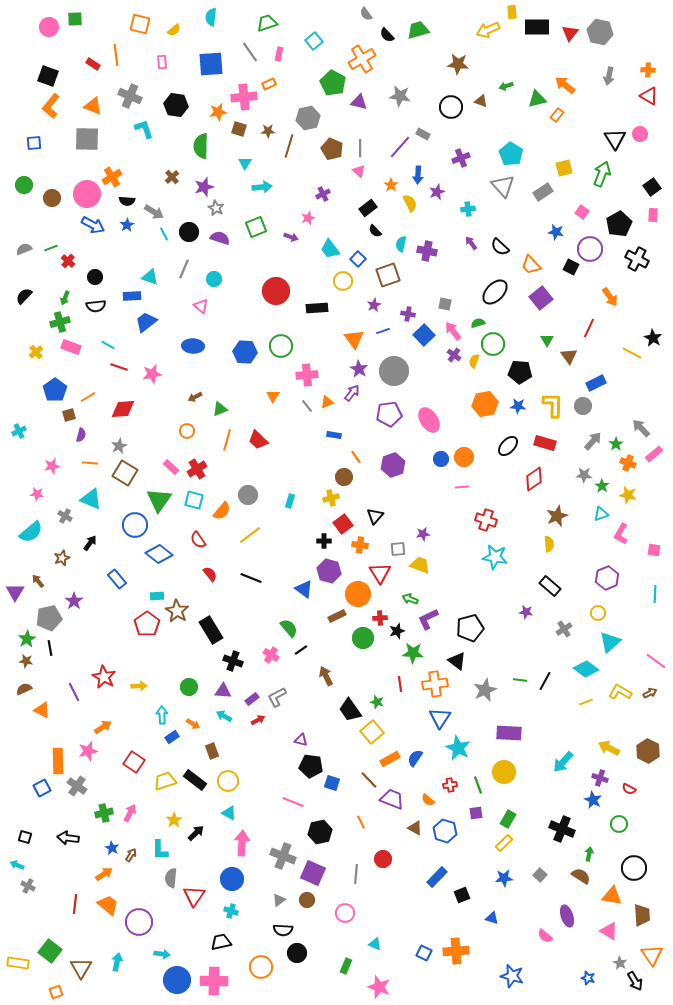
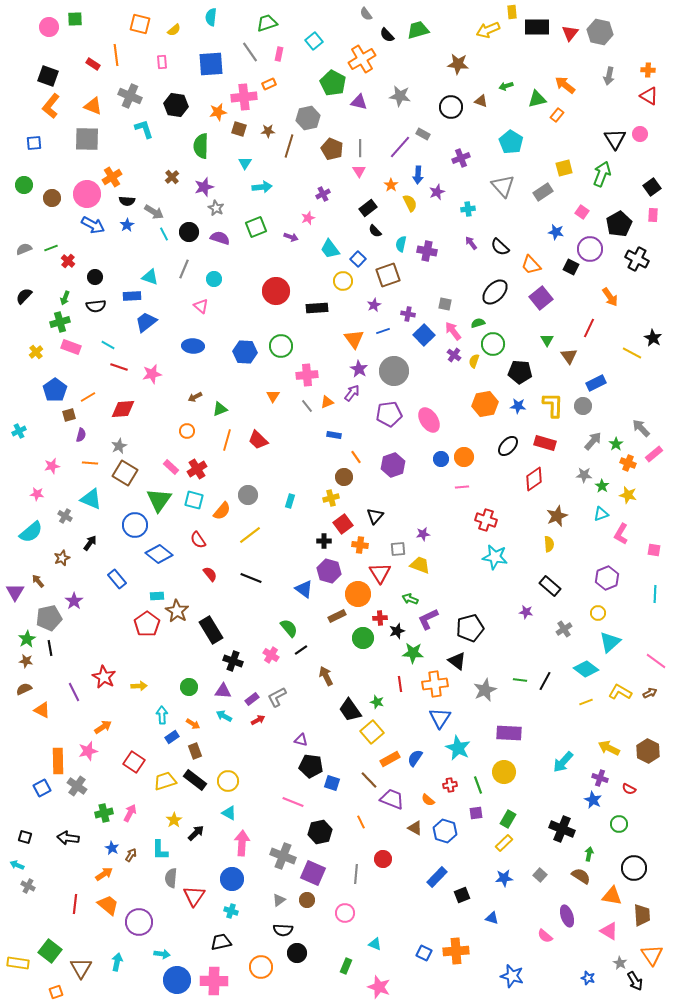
cyan pentagon at (511, 154): moved 12 px up
pink triangle at (359, 171): rotated 16 degrees clockwise
brown rectangle at (212, 751): moved 17 px left
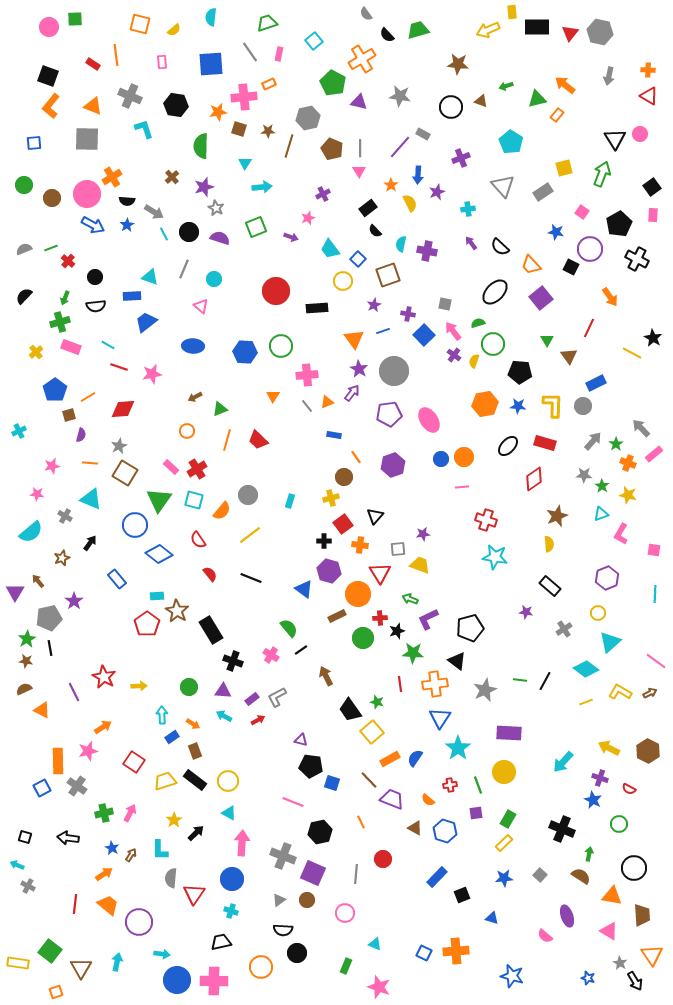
cyan star at (458, 748): rotated 10 degrees clockwise
red triangle at (194, 896): moved 2 px up
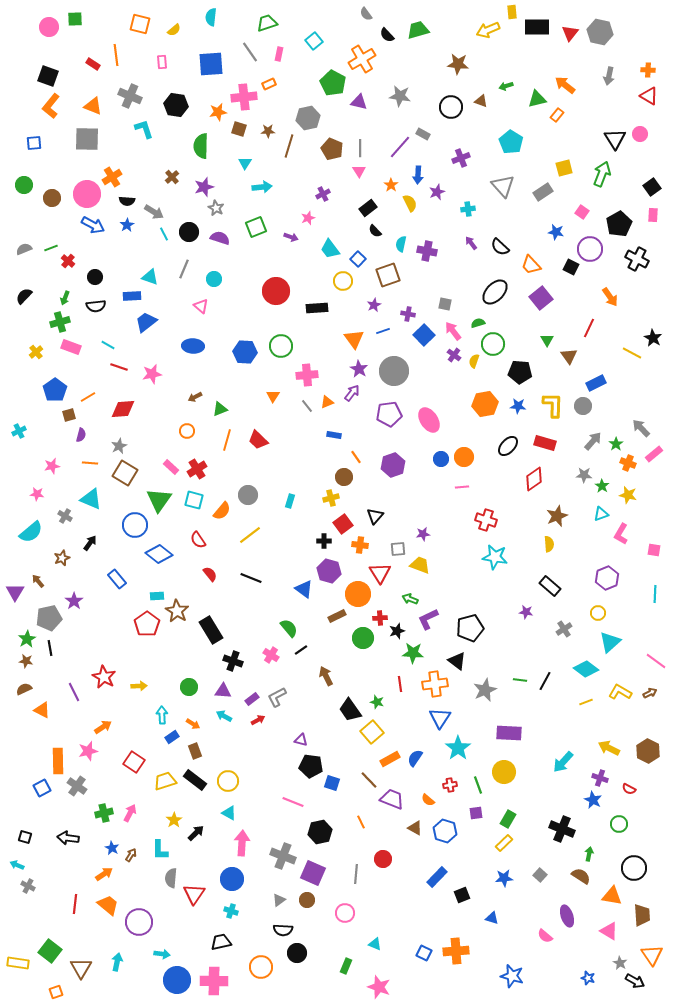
black arrow at (635, 981): rotated 30 degrees counterclockwise
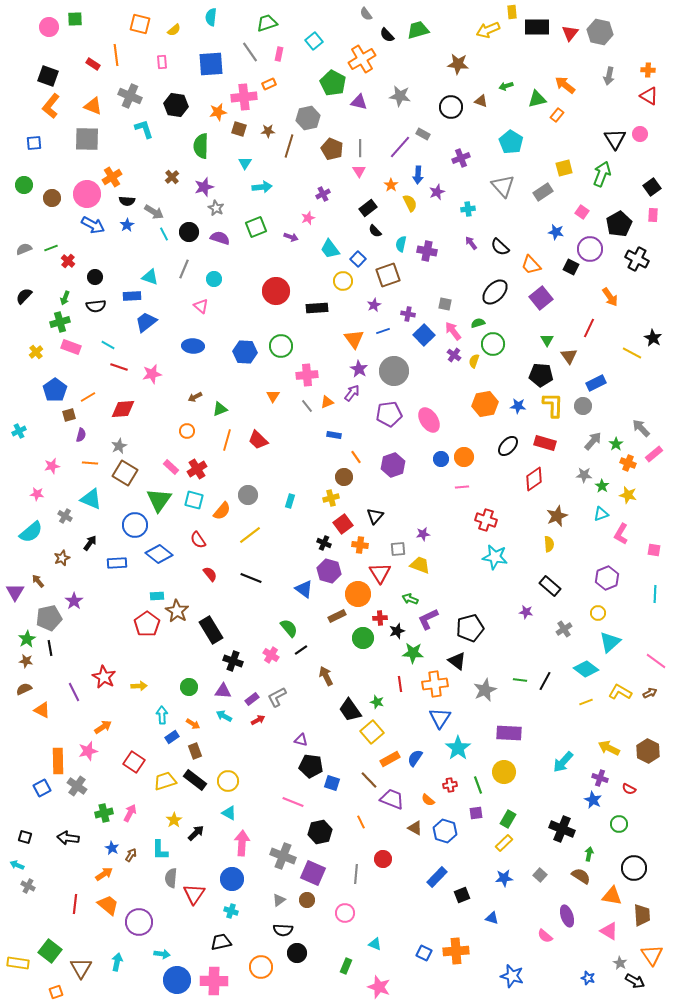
black pentagon at (520, 372): moved 21 px right, 3 px down
black cross at (324, 541): moved 2 px down; rotated 24 degrees clockwise
blue rectangle at (117, 579): moved 16 px up; rotated 54 degrees counterclockwise
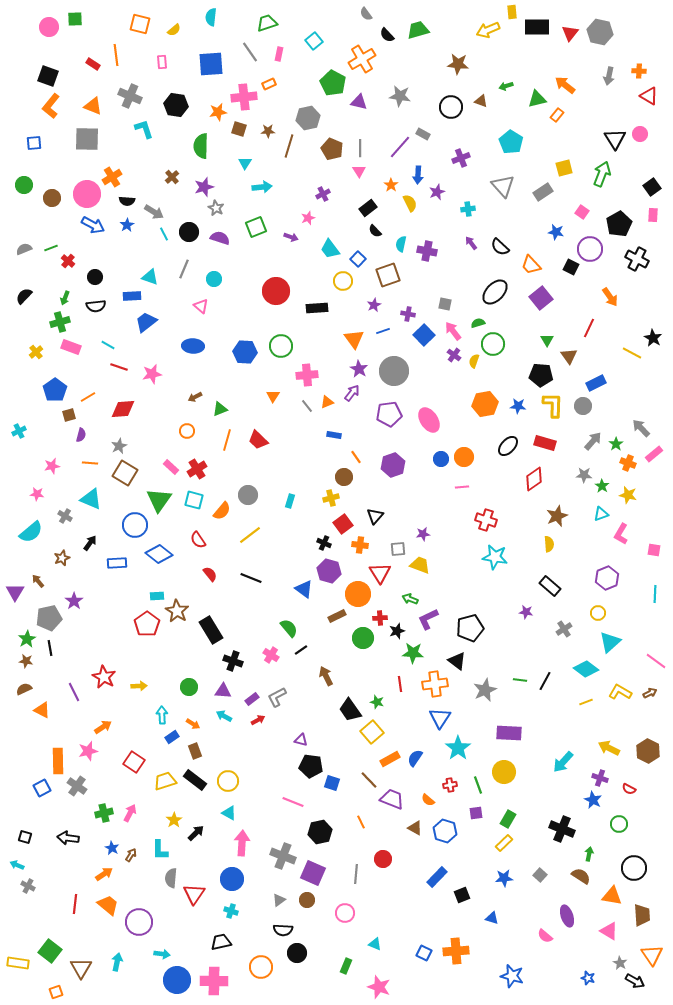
orange cross at (648, 70): moved 9 px left, 1 px down
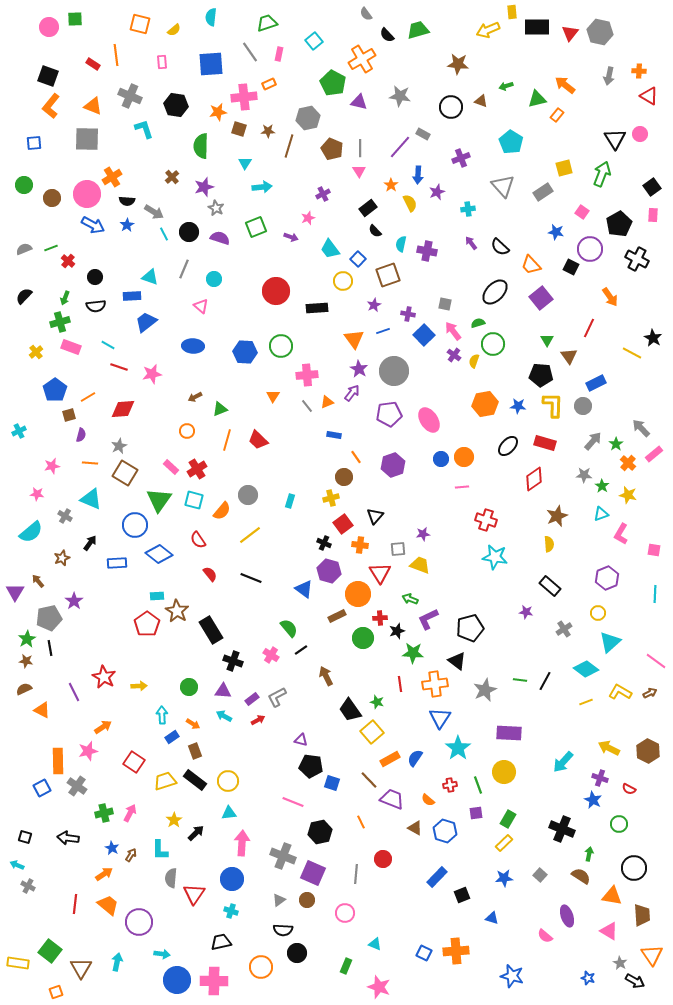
orange cross at (628, 463): rotated 21 degrees clockwise
cyan triangle at (229, 813): rotated 35 degrees counterclockwise
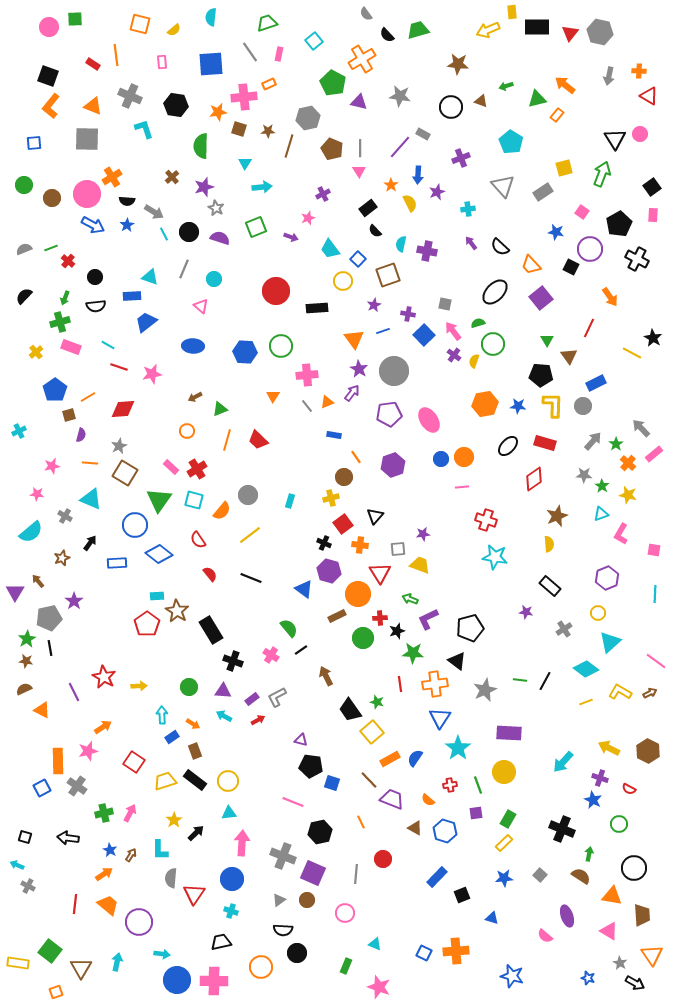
blue star at (112, 848): moved 2 px left, 2 px down
black arrow at (635, 981): moved 2 px down
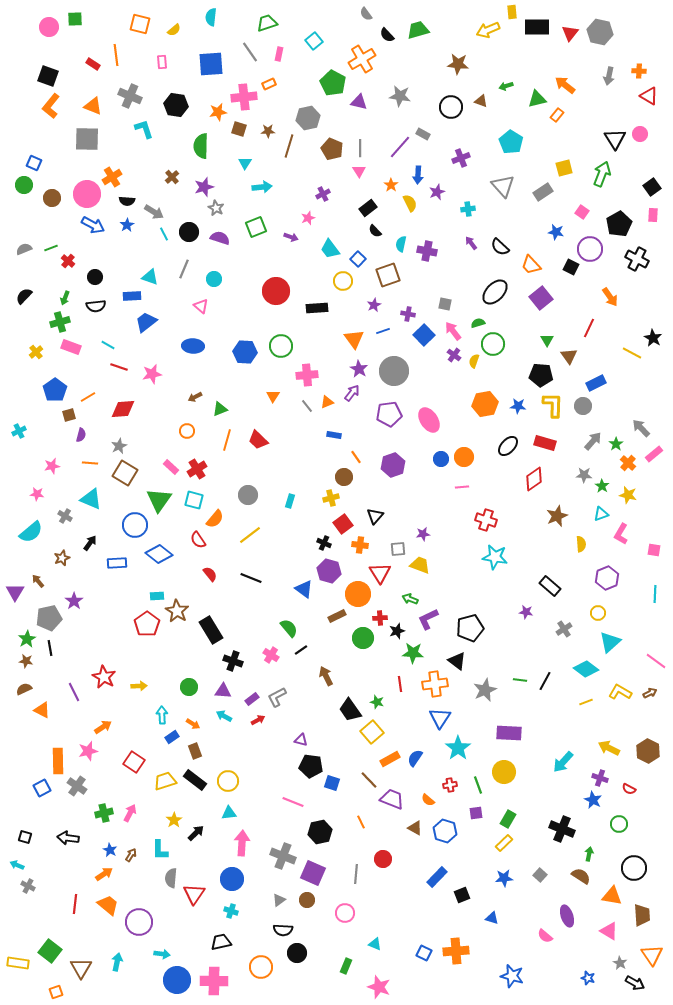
blue square at (34, 143): moved 20 px down; rotated 28 degrees clockwise
orange semicircle at (222, 511): moved 7 px left, 8 px down
yellow semicircle at (549, 544): moved 32 px right
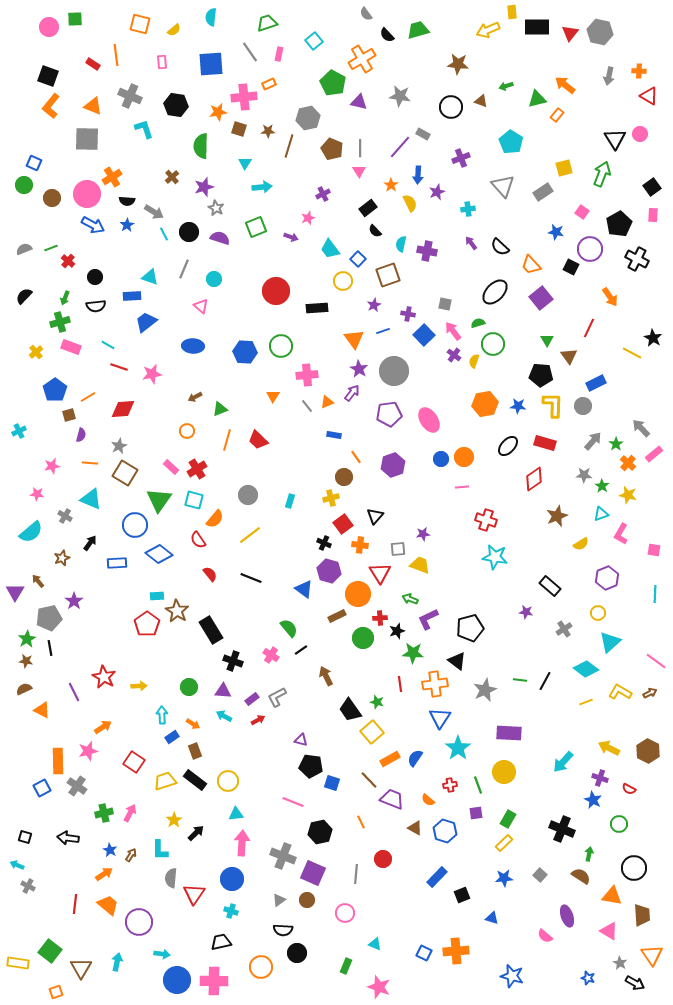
yellow semicircle at (581, 544): rotated 63 degrees clockwise
cyan triangle at (229, 813): moved 7 px right, 1 px down
